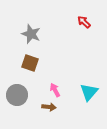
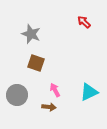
brown square: moved 6 px right
cyan triangle: rotated 24 degrees clockwise
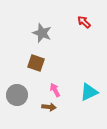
gray star: moved 11 px right, 1 px up
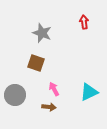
red arrow: rotated 40 degrees clockwise
pink arrow: moved 1 px left, 1 px up
gray circle: moved 2 px left
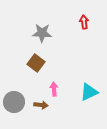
gray star: rotated 18 degrees counterclockwise
brown square: rotated 18 degrees clockwise
pink arrow: rotated 24 degrees clockwise
gray circle: moved 1 px left, 7 px down
brown arrow: moved 8 px left, 2 px up
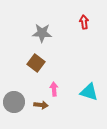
cyan triangle: rotated 42 degrees clockwise
